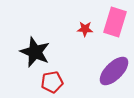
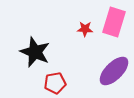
pink rectangle: moved 1 px left
red pentagon: moved 3 px right, 1 px down
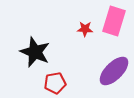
pink rectangle: moved 1 px up
